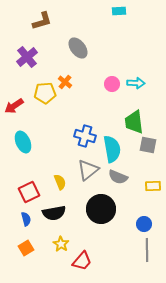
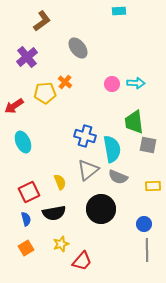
brown L-shape: rotated 20 degrees counterclockwise
yellow star: rotated 21 degrees clockwise
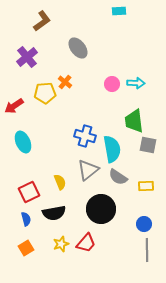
green trapezoid: moved 1 px up
gray semicircle: rotated 12 degrees clockwise
yellow rectangle: moved 7 px left
red trapezoid: moved 4 px right, 18 px up
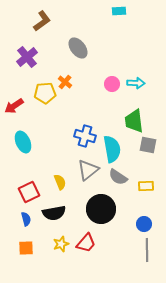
orange square: rotated 28 degrees clockwise
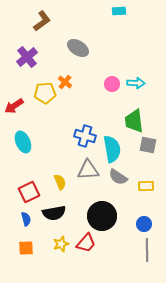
gray ellipse: rotated 20 degrees counterclockwise
gray triangle: rotated 35 degrees clockwise
black circle: moved 1 px right, 7 px down
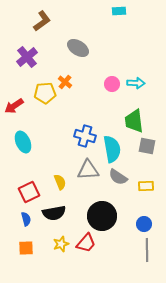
gray square: moved 1 px left, 1 px down
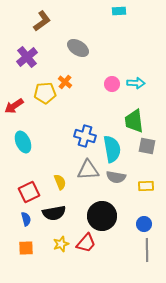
gray semicircle: moved 2 px left; rotated 24 degrees counterclockwise
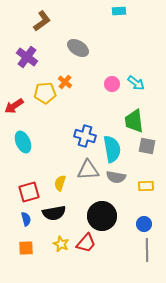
purple cross: rotated 15 degrees counterclockwise
cyan arrow: rotated 36 degrees clockwise
yellow semicircle: moved 1 px down; rotated 140 degrees counterclockwise
red square: rotated 10 degrees clockwise
yellow star: rotated 28 degrees counterclockwise
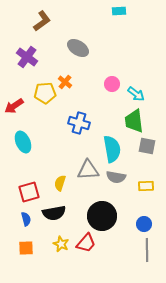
cyan arrow: moved 11 px down
blue cross: moved 6 px left, 13 px up
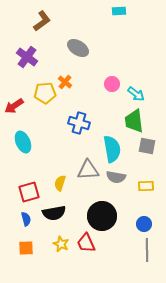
red trapezoid: rotated 115 degrees clockwise
